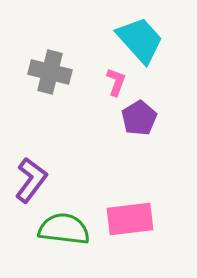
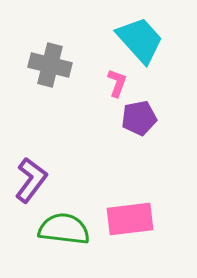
gray cross: moved 7 px up
pink L-shape: moved 1 px right, 1 px down
purple pentagon: rotated 20 degrees clockwise
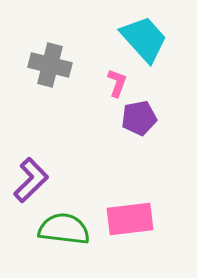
cyan trapezoid: moved 4 px right, 1 px up
purple L-shape: rotated 9 degrees clockwise
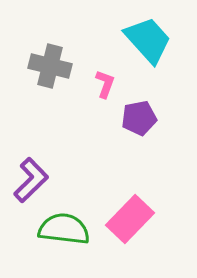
cyan trapezoid: moved 4 px right, 1 px down
gray cross: moved 1 px down
pink L-shape: moved 12 px left, 1 px down
pink rectangle: rotated 39 degrees counterclockwise
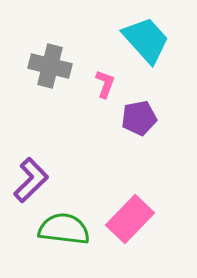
cyan trapezoid: moved 2 px left
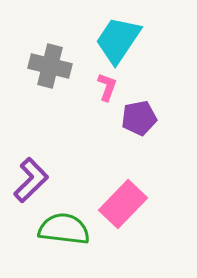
cyan trapezoid: moved 28 px left; rotated 104 degrees counterclockwise
pink L-shape: moved 2 px right, 3 px down
pink rectangle: moved 7 px left, 15 px up
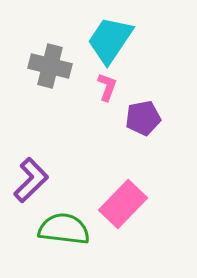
cyan trapezoid: moved 8 px left
purple pentagon: moved 4 px right
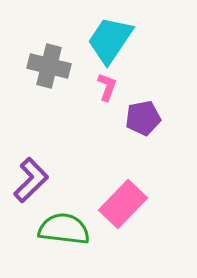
gray cross: moved 1 px left
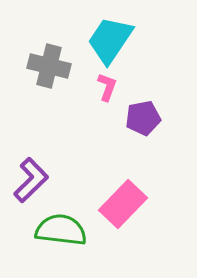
green semicircle: moved 3 px left, 1 px down
